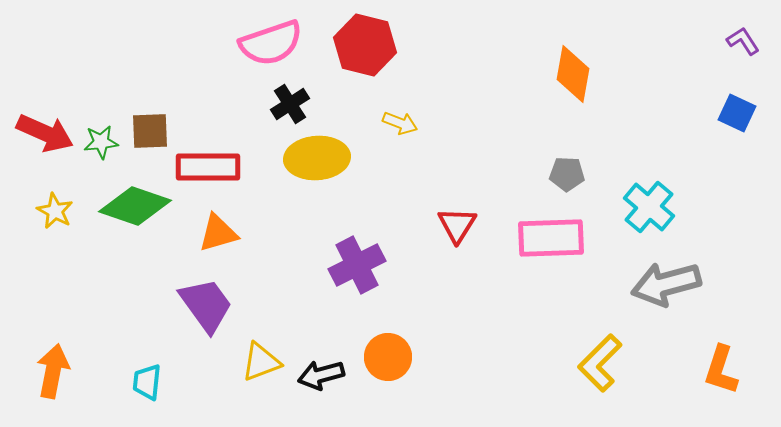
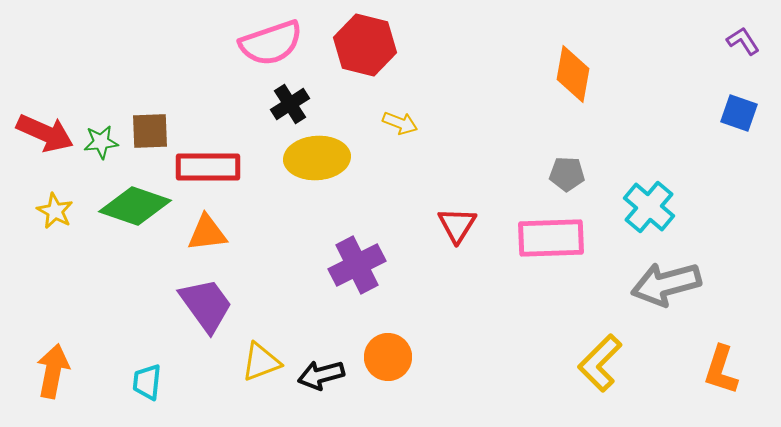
blue square: moved 2 px right; rotated 6 degrees counterclockwise
orange triangle: moved 11 px left; rotated 9 degrees clockwise
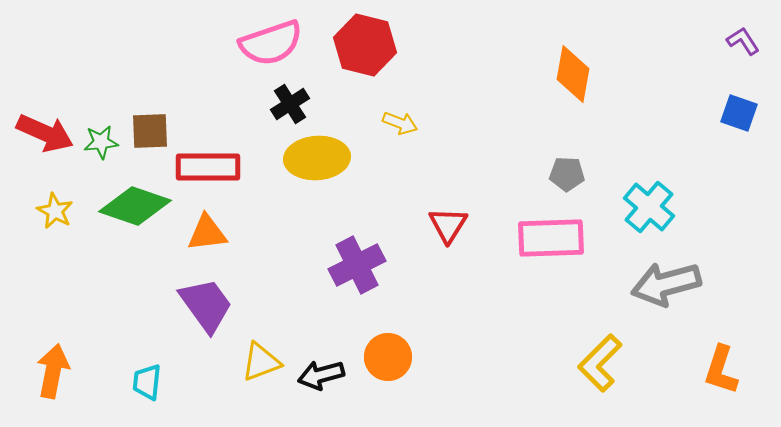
red triangle: moved 9 px left
